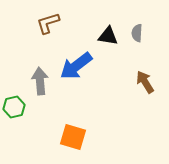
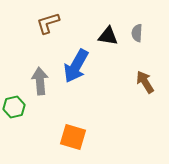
blue arrow: rotated 24 degrees counterclockwise
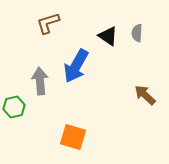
black triangle: rotated 25 degrees clockwise
brown arrow: moved 13 px down; rotated 15 degrees counterclockwise
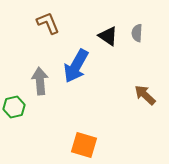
brown L-shape: rotated 85 degrees clockwise
orange square: moved 11 px right, 8 px down
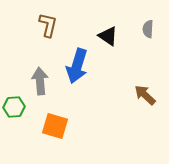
brown L-shape: moved 2 px down; rotated 35 degrees clockwise
gray semicircle: moved 11 px right, 4 px up
blue arrow: moved 1 px right; rotated 12 degrees counterclockwise
green hexagon: rotated 10 degrees clockwise
orange square: moved 29 px left, 19 px up
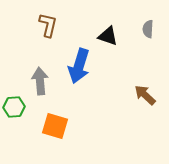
black triangle: rotated 15 degrees counterclockwise
blue arrow: moved 2 px right
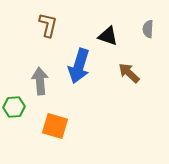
brown arrow: moved 16 px left, 22 px up
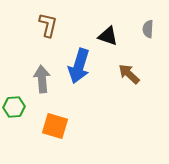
brown arrow: moved 1 px down
gray arrow: moved 2 px right, 2 px up
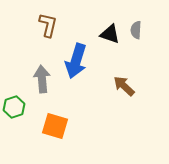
gray semicircle: moved 12 px left, 1 px down
black triangle: moved 2 px right, 2 px up
blue arrow: moved 3 px left, 5 px up
brown arrow: moved 5 px left, 12 px down
green hexagon: rotated 15 degrees counterclockwise
